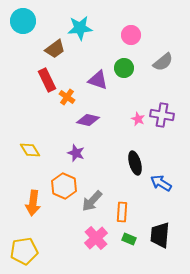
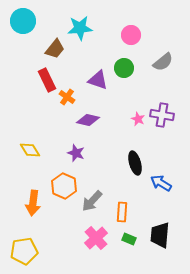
brown trapezoid: rotated 15 degrees counterclockwise
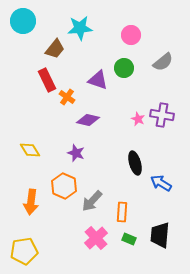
orange arrow: moved 2 px left, 1 px up
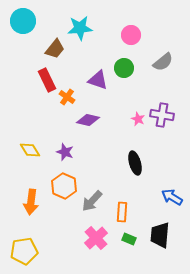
purple star: moved 11 px left, 1 px up
blue arrow: moved 11 px right, 14 px down
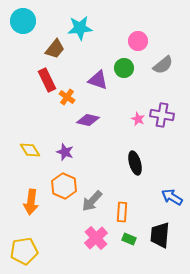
pink circle: moved 7 px right, 6 px down
gray semicircle: moved 3 px down
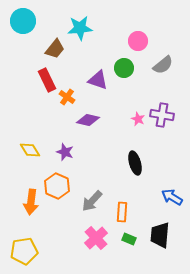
orange hexagon: moved 7 px left
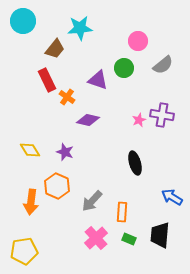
pink star: moved 1 px right, 1 px down; rotated 24 degrees clockwise
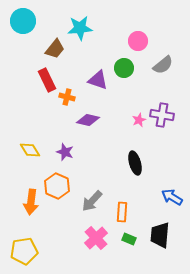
orange cross: rotated 21 degrees counterclockwise
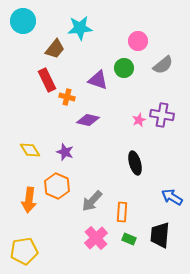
orange arrow: moved 2 px left, 2 px up
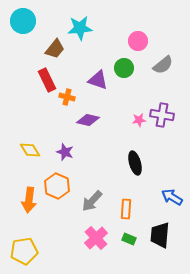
pink star: rotated 16 degrees clockwise
orange rectangle: moved 4 px right, 3 px up
